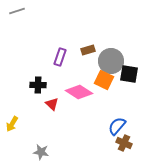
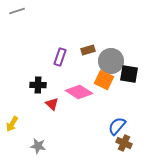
gray star: moved 3 px left, 6 px up
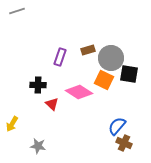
gray circle: moved 3 px up
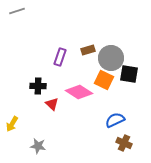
black cross: moved 1 px down
blue semicircle: moved 2 px left, 6 px up; rotated 24 degrees clockwise
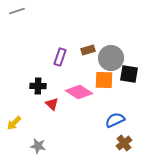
orange square: rotated 24 degrees counterclockwise
yellow arrow: moved 2 px right, 1 px up; rotated 14 degrees clockwise
brown cross: rotated 28 degrees clockwise
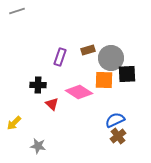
black square: moved 2 px left; rotated 12 degrees counterclockwise
black cross: moved 1 px up
brown cross: moved 6 px left, 7 px up
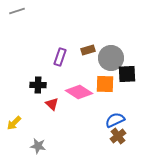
orange square: moved 1 px right, 4 px down
